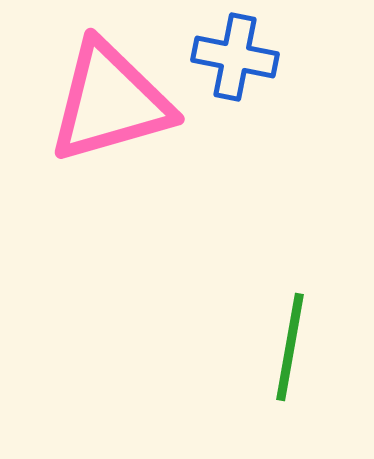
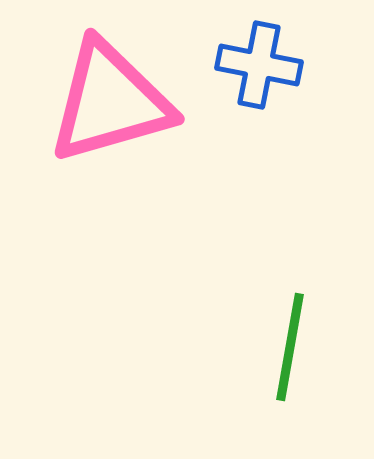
blue cross: moved 24 px right, 8 px down
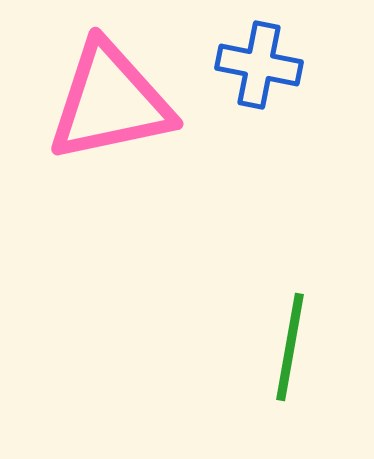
pink triangle: rotated 4 degrees clockwise
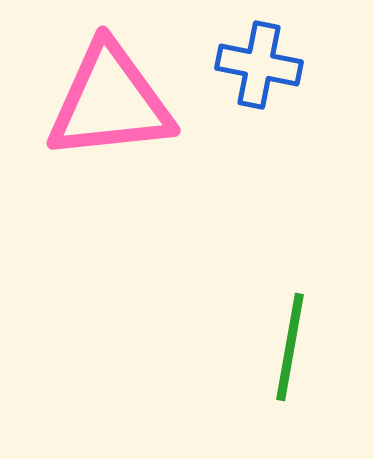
pink triangle: rotated 6 degrees clockwise
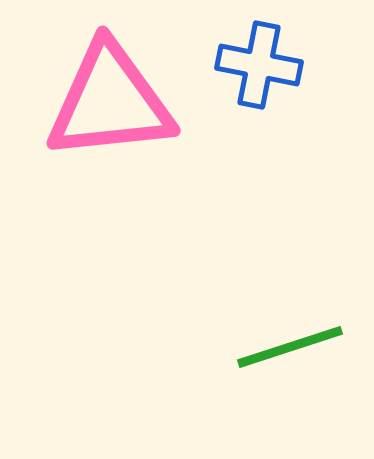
green line: rotated 62 degrees clockwise
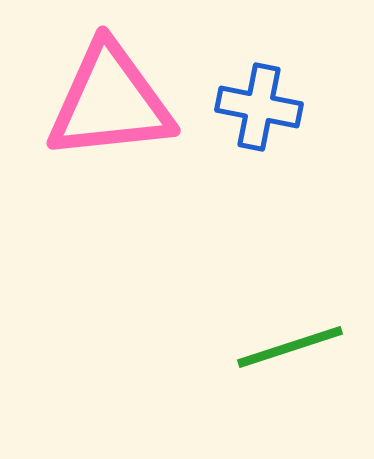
blue cross: moved 42 px down
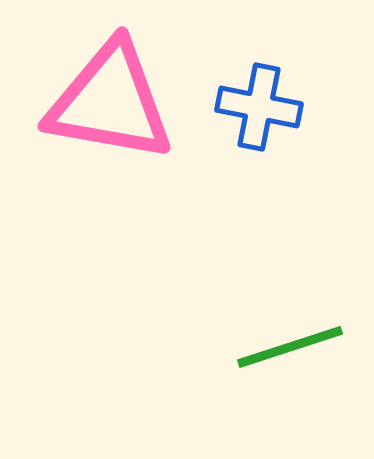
pink triangle: rotated 16 degrees clockwise
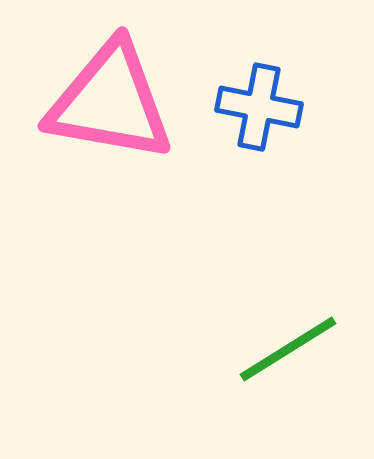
green line: moved 2 px left, 2 px down; rotated 14 degrees counterclockwise
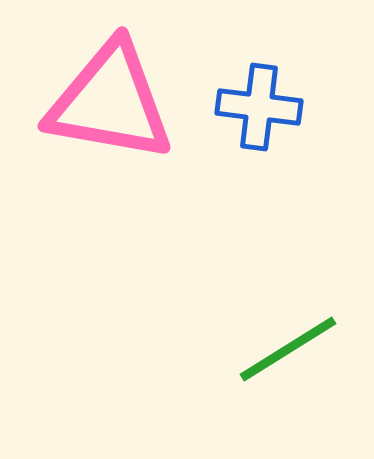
blue cross: rotated 4 degrees counterclockwise
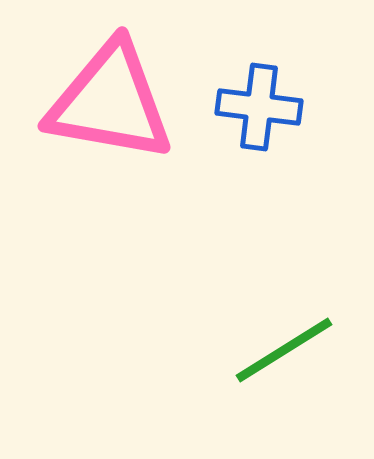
green line: moved 4 px left, 1 px down
